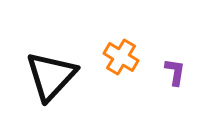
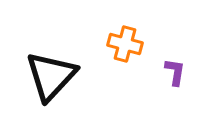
orange cross: moved 4 px right, 13 px up; rotated 16 degrees counterclockwise
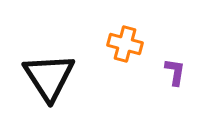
black triangle: moved 2 px left, 1 px down; rotated 16 degrees counterclockwise
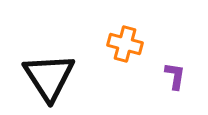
purple L-shape: moved 4 px down
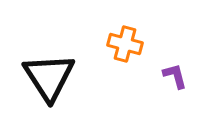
purple L-shape: rotated 24 degrees counterclockwise
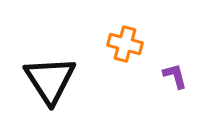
black triangle: moved 1 px right, 3 px down
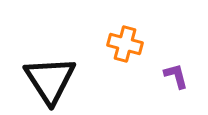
purple L-shape: moved 1 px right
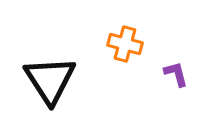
purple L-shape: moved 2 px up
